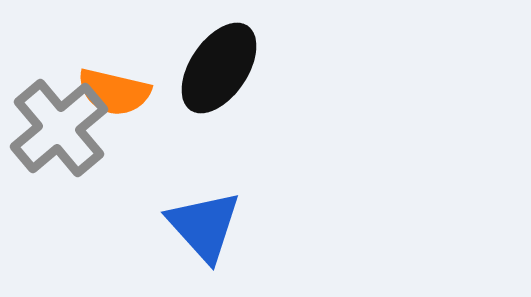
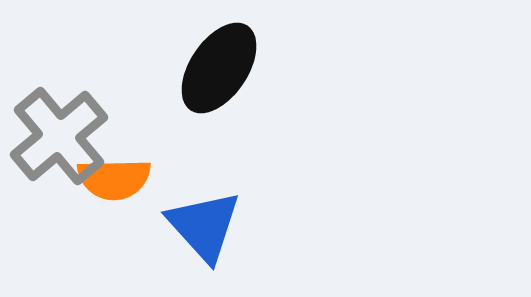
orange semicircle: moved 87 px down; rotated 14 degrees counterclockwise
gray cross: moved 8 px down
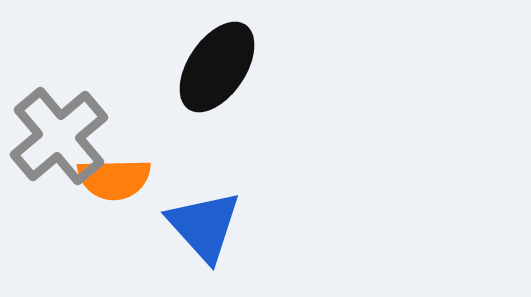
black ellipse: moved 2 px left, 1 px up
